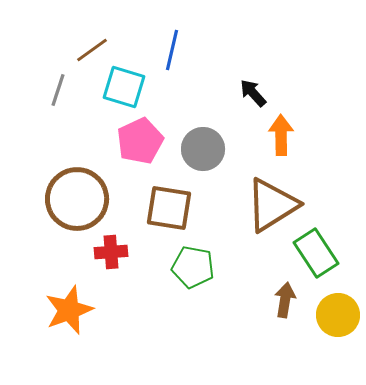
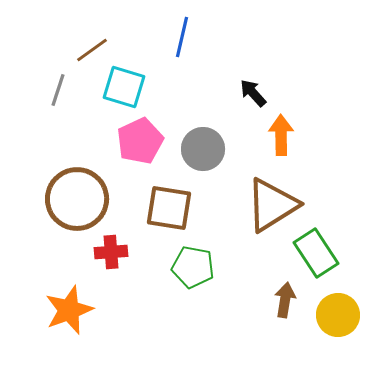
blue line: moved 10 px right, 13 px up
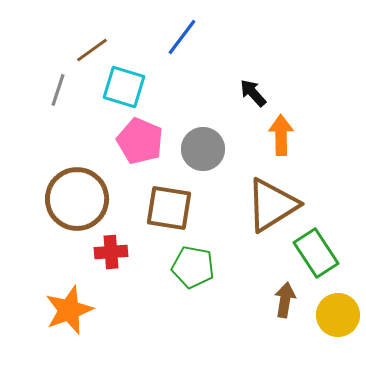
blue line: rotated 24 degrees clockwise
pink pentagon: rotated 24 degrees counterclockwise
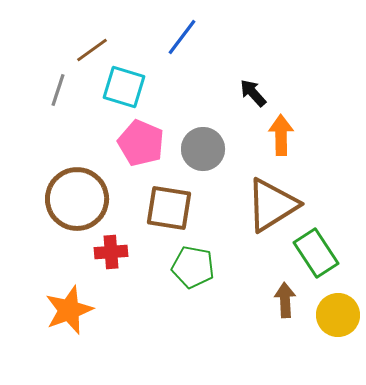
pink pentagon: moved 1 px right, 2 px down
brown arrow: rotated 12 degrees counterclockwise
